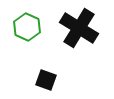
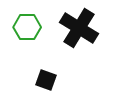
green hexagon: rotated 24 degrees counterclockwise
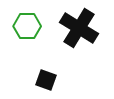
green hexagon: moved 1 px up
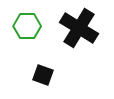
black square: moved 3 px left, 5 px up
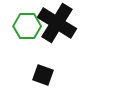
black cross: moved 22 px left, 5 px up
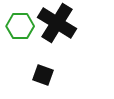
green hexagon: moved 7 px left
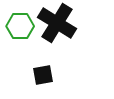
black square: rotated 30 degrees counterclockwise
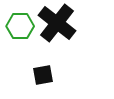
black cross: rotated 6 degrees clockwise
